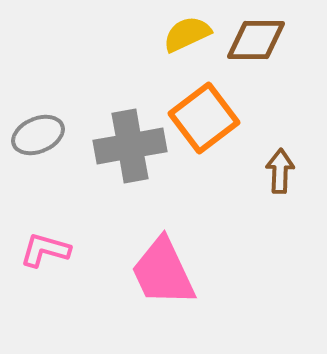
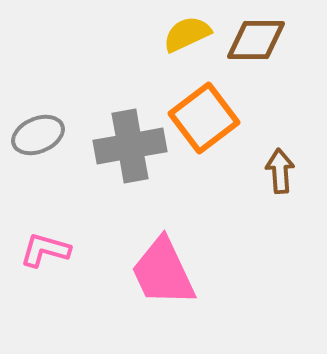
brown arrow: rotated 6 degrees counterclockwise
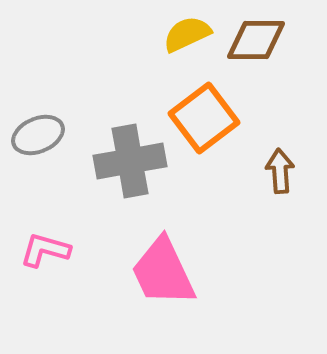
gray cross: moved 15 px down
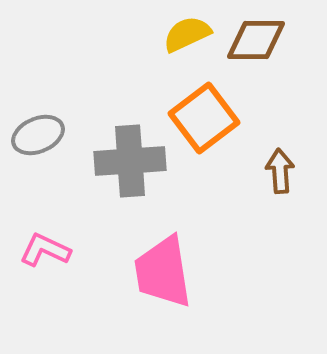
gray cross: rotated 6 degrees clockwise
pink L-shape: rotated 9 degrees clockwise
pink trapezoid: rotated 16 degrees clockwise
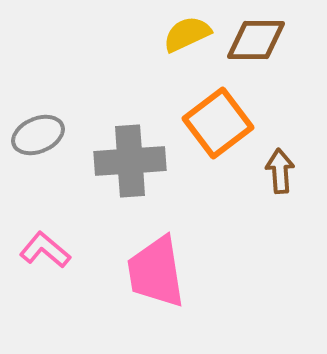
orange square: moved 14 px right, 5 px down
pink L-shape: rotated 15 degrees clockwise
pink trapezoid: moved 7 px left
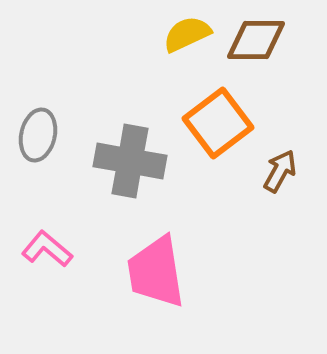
gray ellipse: rotated 54 degrees counterclockwise
gray cross: rotated 14 degrees clockwise
brown arrow: rotated 33 degrees clockwise
pink L-shape: moved 2 px right, 1 px up
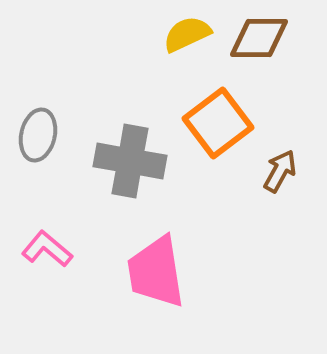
brown diamond: moved 3 px right, 2 px up
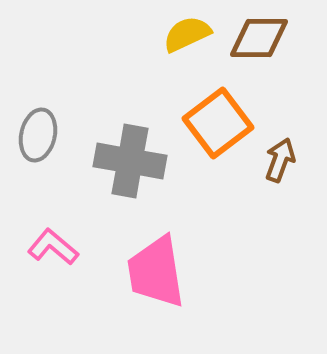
brown arrow: moved 11 px up; rotated 9 degrees counterclockwise
pink L-shape: moved 6 px right, 2 px up
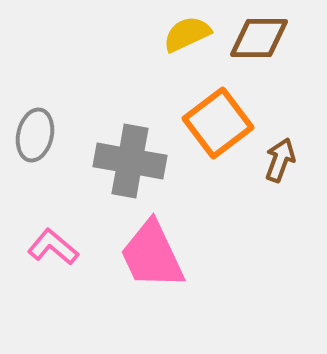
gray ellipse: moved 3 px left
pink trapezoid: moved 4 px left, 17 px up; rotated 16 degrees counterclockwise
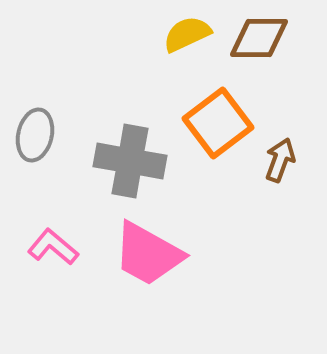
pink trapezoid: moved 4 px left, 1 px up; rotated 36 degrees counterclockwise
